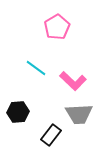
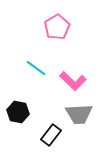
black hexagon: rotated 15 degrees clockwise
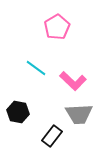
black rectangle: moved 1 px right, 1 px down
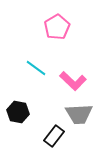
black rectangle: moved 2 px right
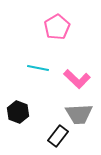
cyan line: moved 2 px right; rotated 25 degrees counterclockwise
pink L-shape: moved 4 px right, 2 px up
black hexagon: rotated 10 degrees clockwise
black rectangle: moved 4 px right
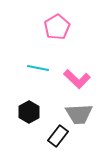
black hexagon: moved 11 px right; rotated 10 degrees clockwise
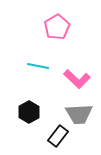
cyan line: moved 2 px up
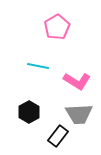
pink L-shape: moved 2 px down; rotated 12 degrees counterclockwise
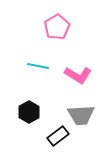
pink L-shape: moved 1 px right, 6 px up
gray trapezoid: moved 2 px right, 1 px down
black rectangle: rotated 15 degrees clockwise
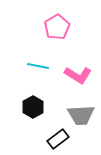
black hexagon: moved 4 px right, 5 px up
black rectangle: moved 3 px down
